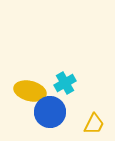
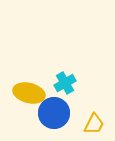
yellow ellipse: moved 1 px left, 2 px down
blue circle: moved 4 px right, 1 px down
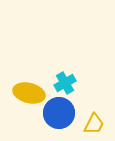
blue circle: moved 5 px right
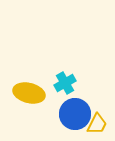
blue circle: moved 16 px right, 1 px down
yellow trapezoid: moved 3 px right
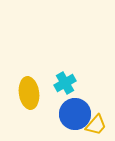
yellow ellipse: rotated 68 degrees clockwise
yellow trapezoid: moved 1 px left, 1 px down; rotated 15 degrees clockwise
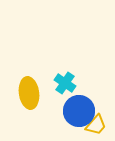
cyan cross: rotated 25 degrees counterclockwise
blue circle: moved 4 px right, 3 px up
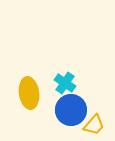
blue circle: moved 8 px left, 1 px up
yellow trapezoid: moved 2 px left
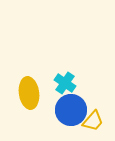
yellow trapezoid: moved 1 px left, 4 px up
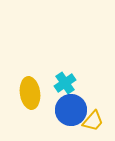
cyan cross: rotated 20 degrees clockwise
yellow ellipse: moved 1 px right
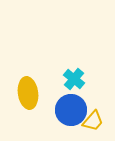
cyan cross: moved 9 px right, 4 px up; rotated 15 degrees counterclockwise
yellow ellipse: moved 2 px left
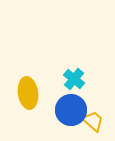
yellow trapezoid: rotated 90 degrees counterclockwise
